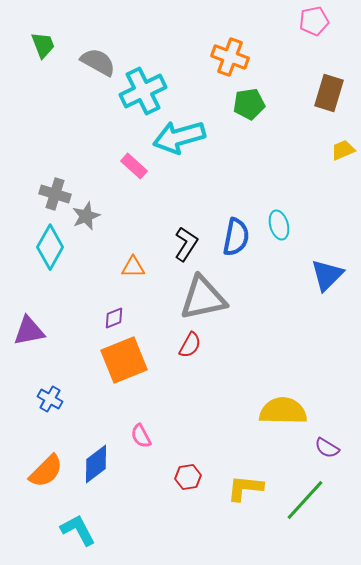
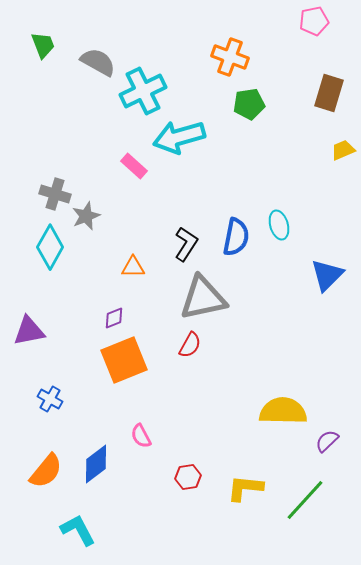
purple semicircle: moved 7 px up; rotated 105 degrees clockwise
orange semicircle: rotated 6 degrees counterclockwise
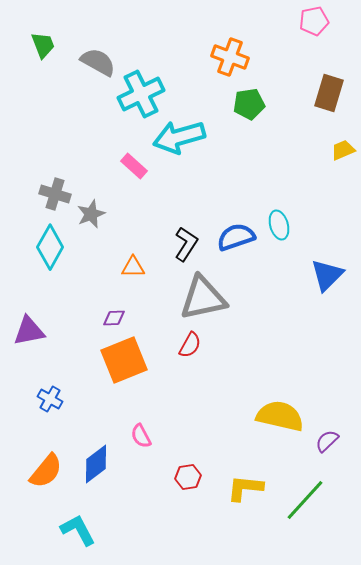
cyan cross: moved 2 px left, 3 px down
gray star: moved 5 px right, 2 px up
blue semicircle: rotated 120 degrees counterclockwise
purple diamond: rotated 20 degrees clockwise
yellow semicircle: moved 3 px left, 5 px down; rotated 12 degrees clockwise
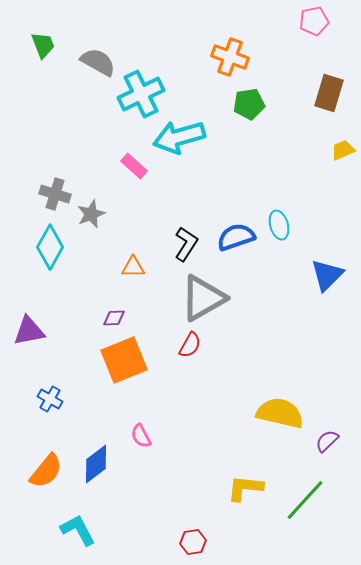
gray triangle: rotated 18 degrees counterclockwise
yellow semicircle: moved 3 px up
red hexagon: moved 5 px right, 65 px down
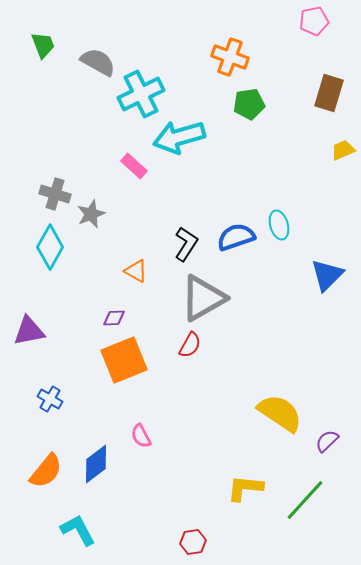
orange triangle: moved 3 px right, 4 px down; rotated 30 degrees clockwise
yellow semicircle: rotated 21 degrees clockwise
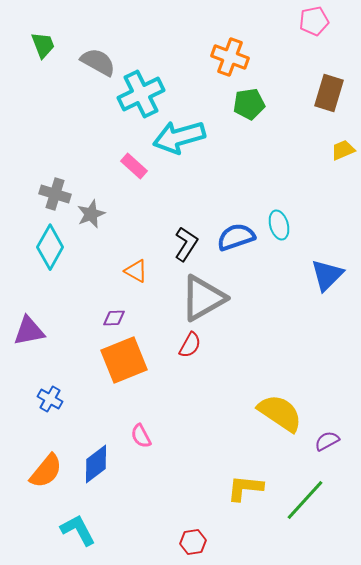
purple semicircle: rotated 15 degrees clockwise
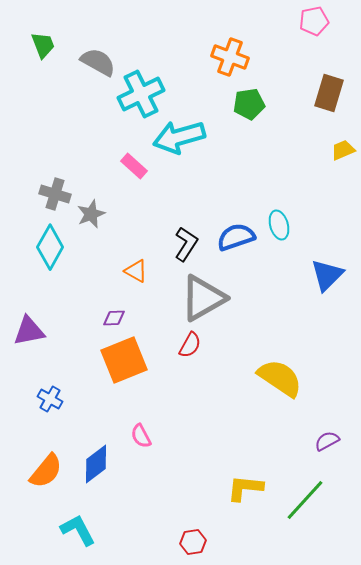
yellow semicircle: moved 35 px up
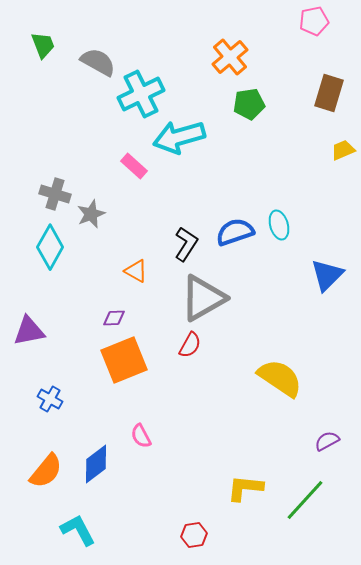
orange cross: rotated 30 degrees clockwise
blue semicircle: moved 1 px left, 5 px up
red hexagon: moved 1 px right, 7 px up
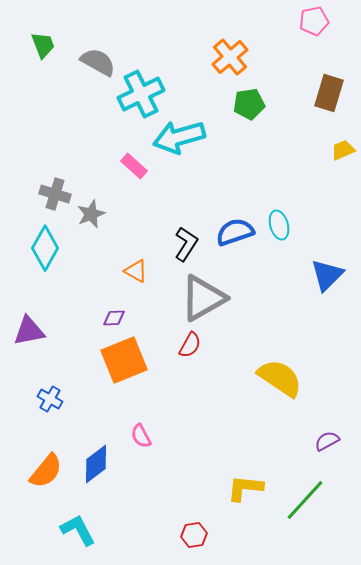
cyan diamond: moved 5 px left, 1 px down
